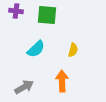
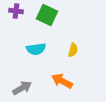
green square: rotated 20 degrees clockwise
cyan semicircle: rotated 36 degrees clockwise
orange arrow: rotated 60 degrees counterclockwise
gray arrow: moved 2 px left, 1 px down
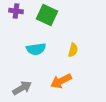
orange arrow: moved 1 px left; rotated 55 degrees counterclockwise
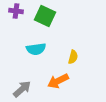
green square: moved 2 px left, 1 px down
yellow semicircle: moved 7 px down
orange arrow: moved 3 px left
gray arrow: moved 1 px down; rotated 12 degrees counterclockwise
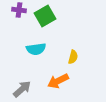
purple cross: moved 3 px right, 1 px up
green square: rotated 35 degrees clockwise
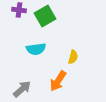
orange arrow: rotated 30 degrees counterclockwise
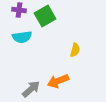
cyan semicircle: moved 14 px left, 12 px up
yellow semicircle: moved 2 px right, 7 px up
orange arrow: rotated 35 degrees clockwise
gray arrow: moved 9 px right
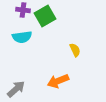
purple cross: moved 4 px right
yellow semicircle: rotated 40 degrees counterclockwise
gray arrow: moved 15 px left
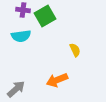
cyan semicircle: moved 1 px left, 1 px up
orange arrow: moved 1 px left, 1 px up
